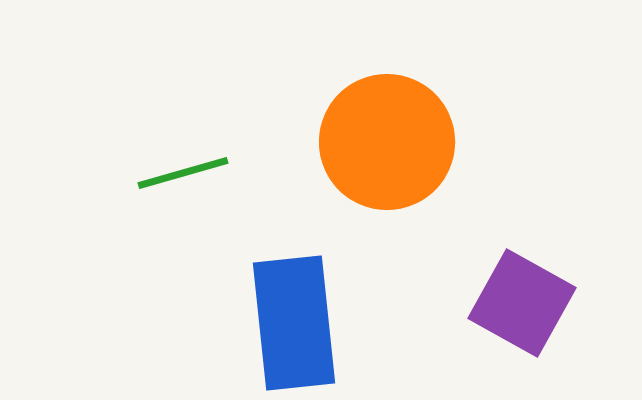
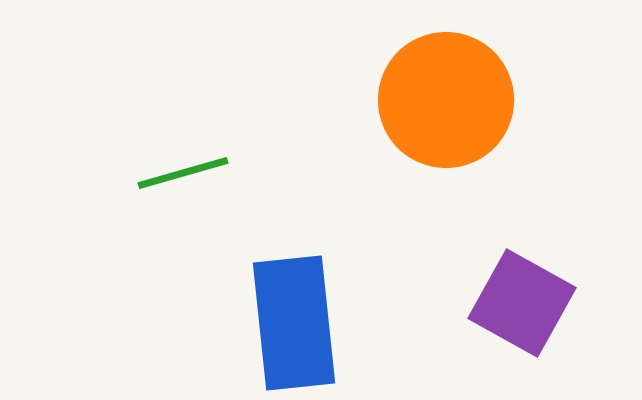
orange circle: moved 59 px right, 42 px up
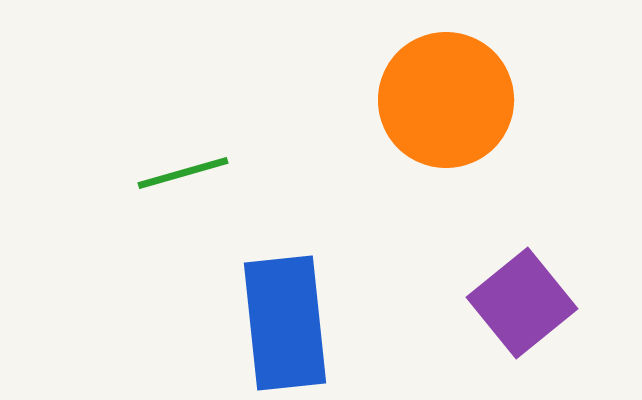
purple square: rotated 22 degrees clockwise
blue rectangle: moved 9 px left
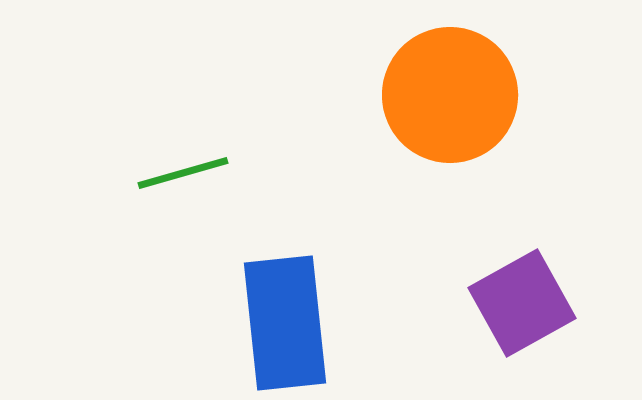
orange circle: moved 4 px right, 5 px up
purple square: rotated 10 degrees clockwise
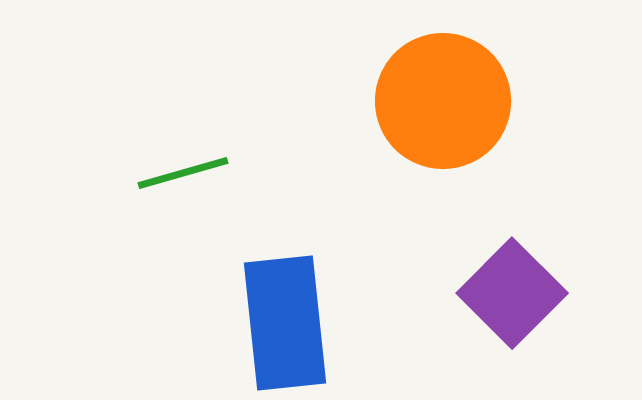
orange circle: moved 7 px left, 6 px down
purple square: moved 10 px left, 10 px up; rotated 16 degrees counterclockwise
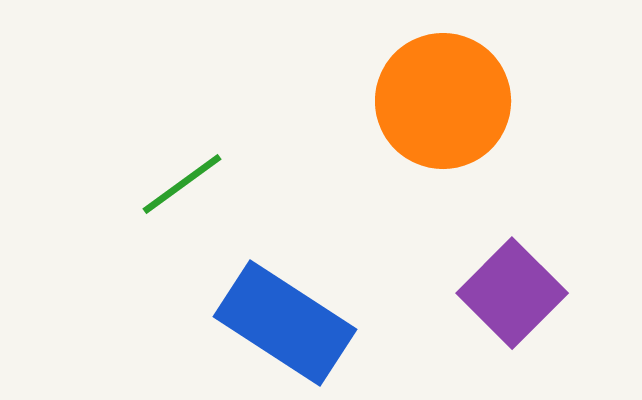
green line: moved 1 px left, 11 px down; rotated 20 degrees counterclockwise
blue rectangle: rotated 51 degrees counterclockwise
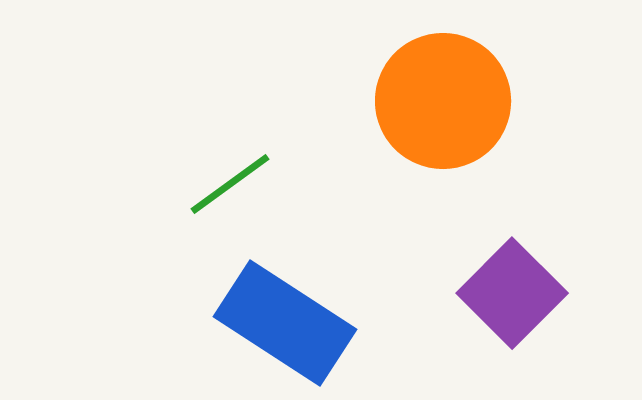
green line: moved 48 px right
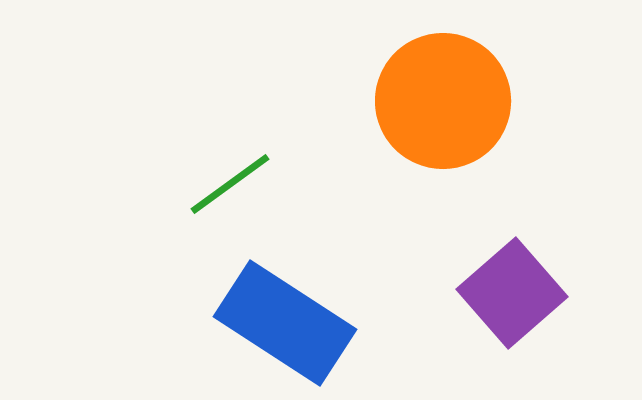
purple square: rotated 4 degrees clockwise
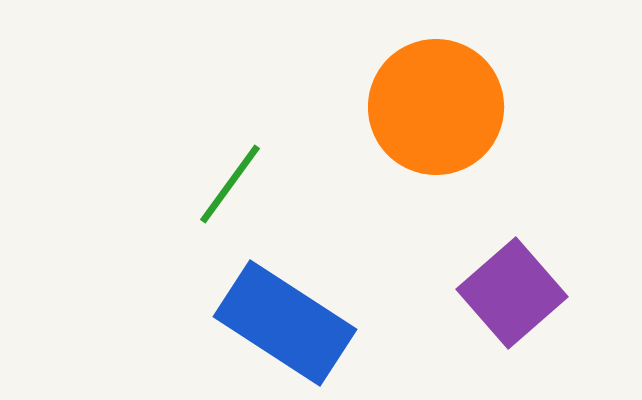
orange circle: moved 7 px left, 6 px down
green line: rotated 18 degrees counterclockwise
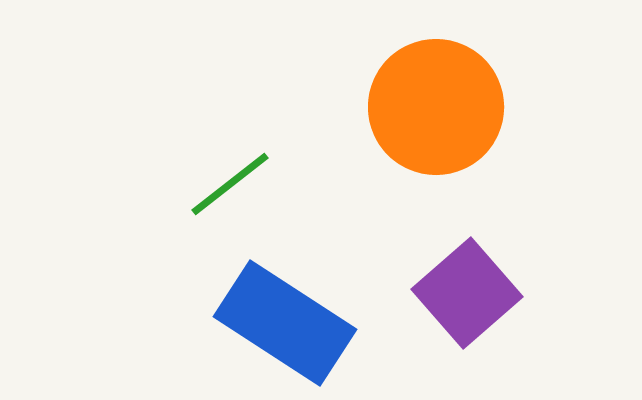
green line: rotated 16 degrees clockwise
purple square: moved 45 px left
